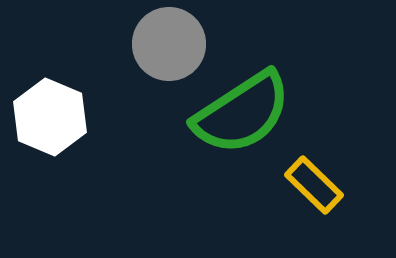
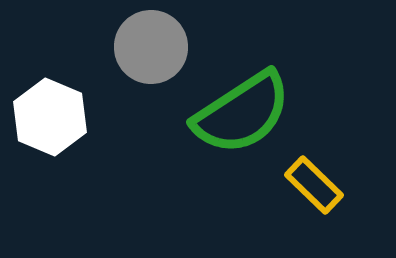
gray circle: moved 18 px left, 3 px down
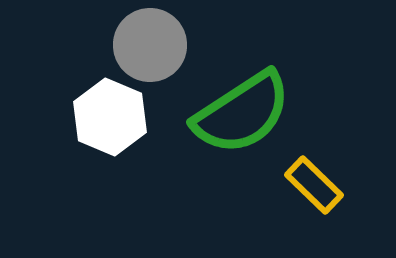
gray circle: moved 1 px left, 2 px up
white hexagon: moved 60 px right
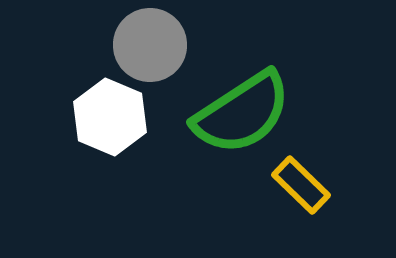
yellow rectangle: moved 13 px left
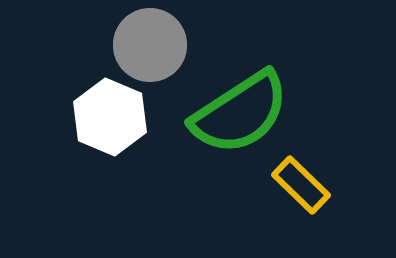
green semicircle: moved 2 px left
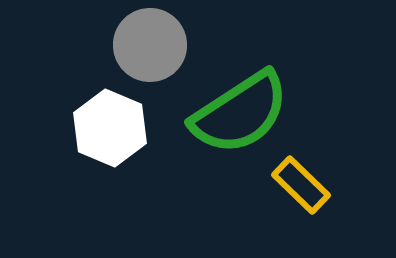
white hexagon: moved 11 px down
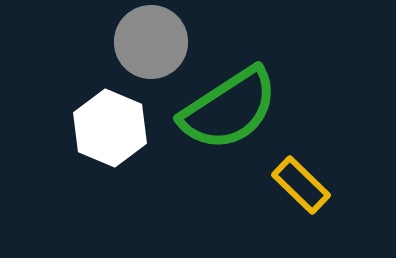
gray circle: moved 1 px right, 3 px up
green semicircle: moved 11 px left, 4 px up
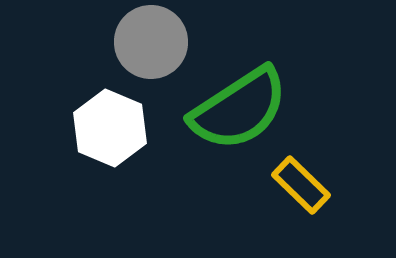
green semicircle: moved 10 px right
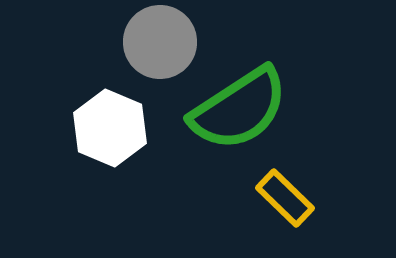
gray circle: moved 9 px right
yellow rectangle: moved 16 px left, 13 px down
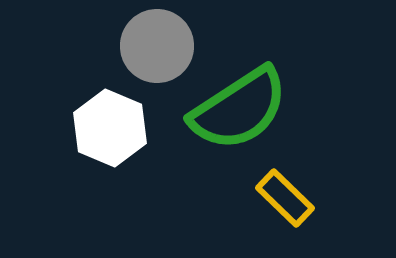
gray circle: moved 3 px left, 4 px down
